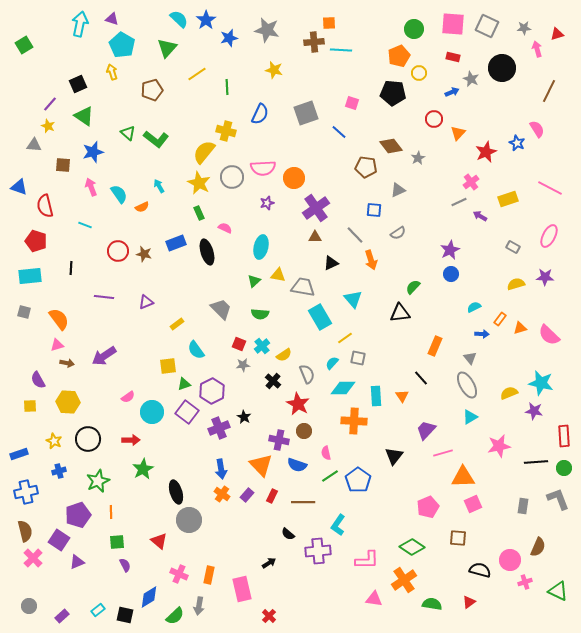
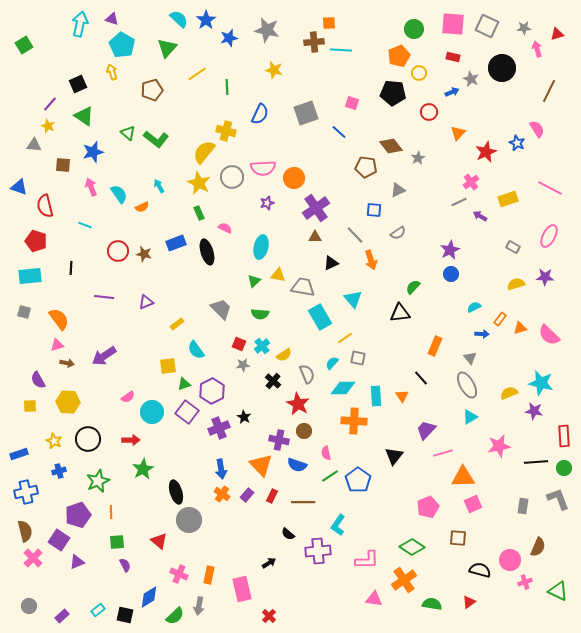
red circle at (434, 119): moved 5 px left, 7 px up
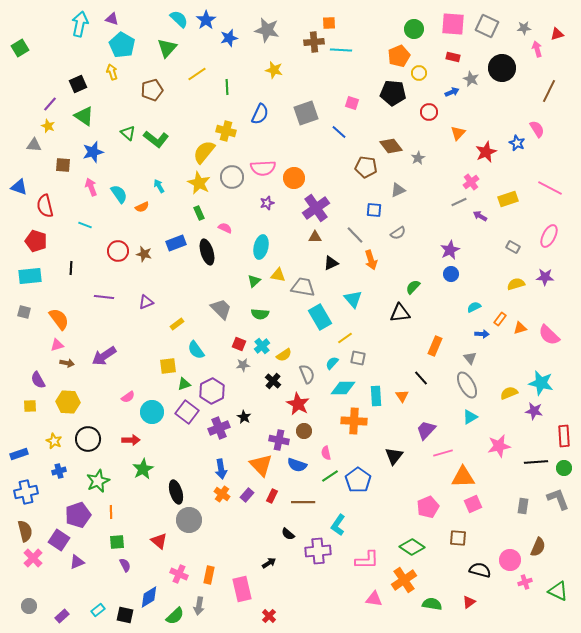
green square at (24, 45): moved 4 px left, 3 px down
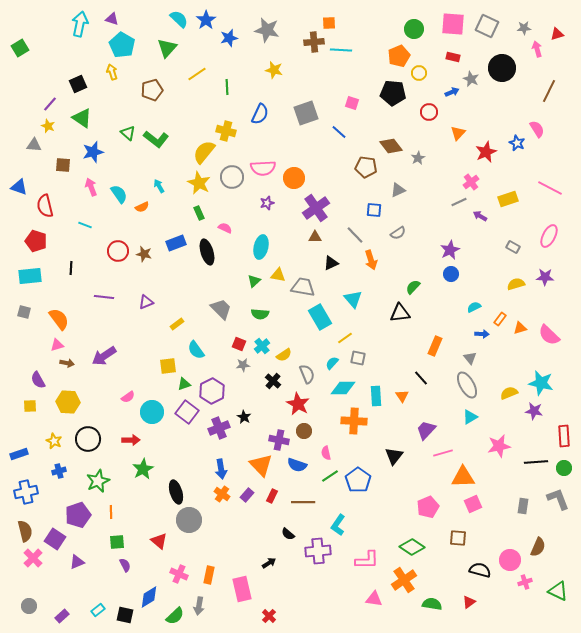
green triangle at (84, 116): moved 2 px left, 2 px down
purple square at (59, 540): moved 4 px left, 1 px up
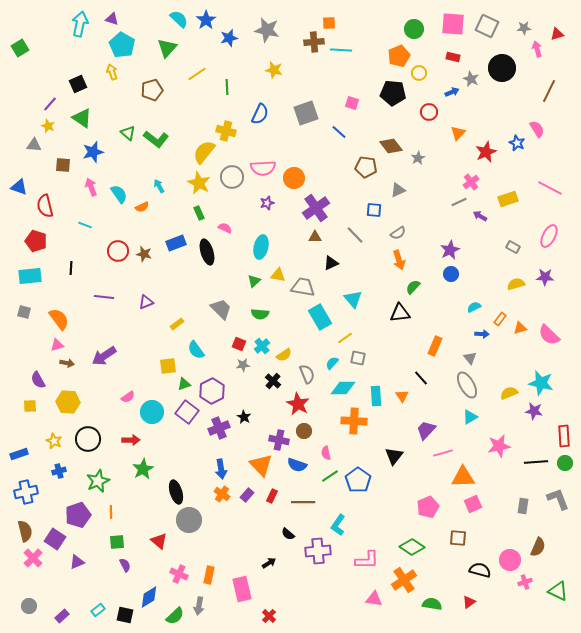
orange arrow at (371, 260): moved 28 px right
green circle at (564, 468): moved 1 px right, 5 px up
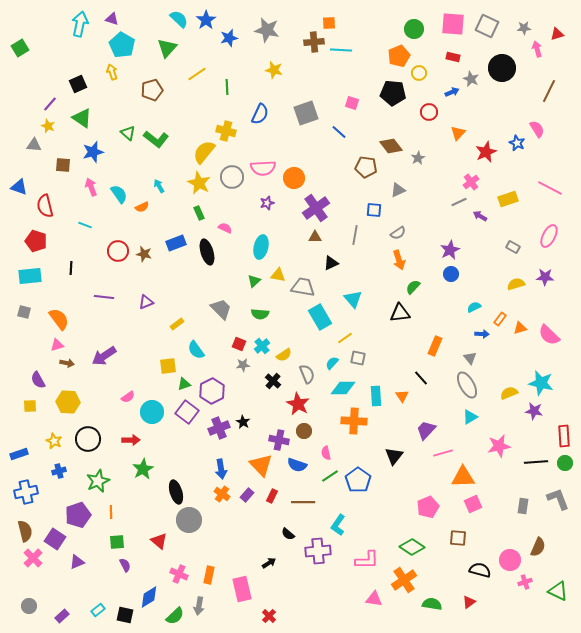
gray line at (355, 235): rotated 54 degrees clockwise
black star at (244, 417): moved 1 px left, 5 px down
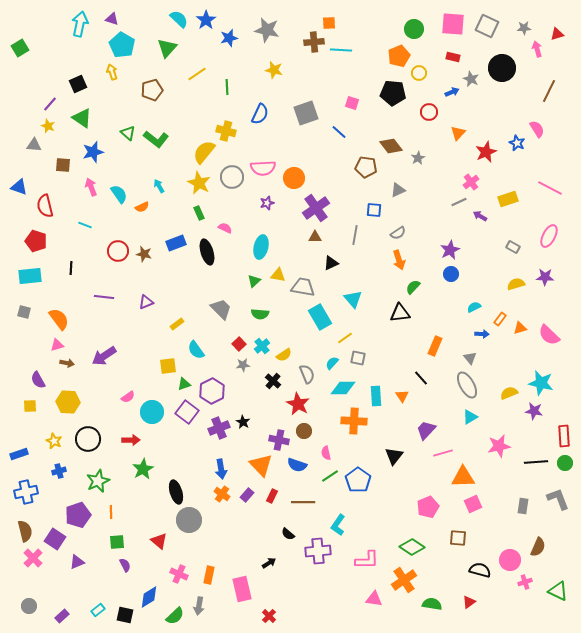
red square at (239, 344): rotated 24 degrees clockwise
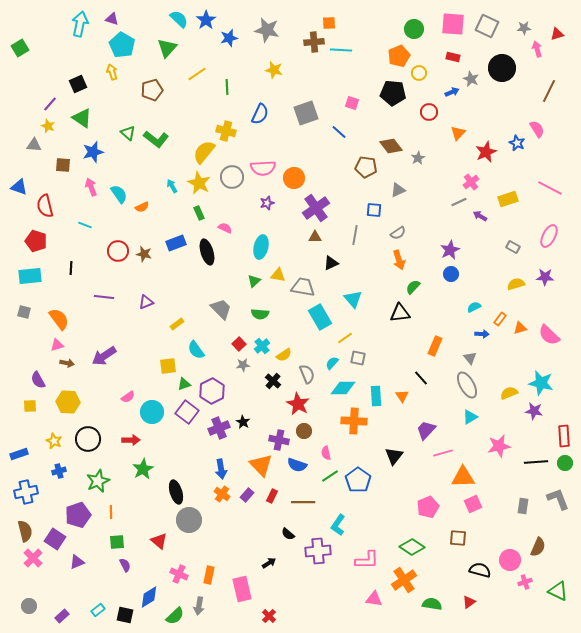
cyan arrow at (159, 186): moved 13 px right
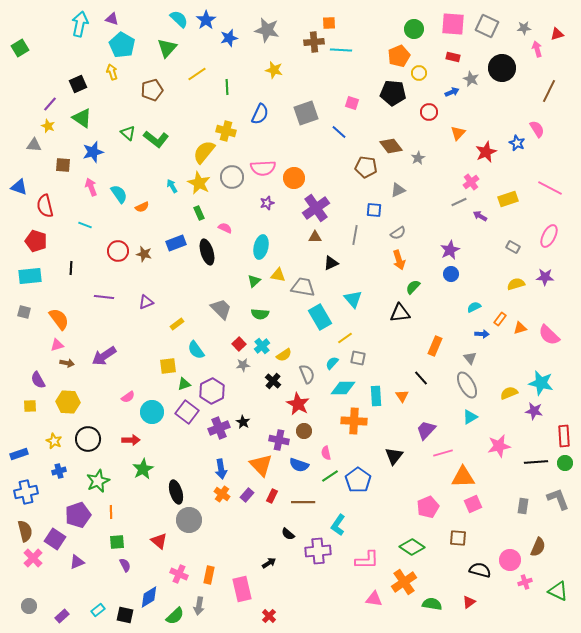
blue semicircle at (297, 465): moved 2 px right
orange cross at (404, 580): moved 2 px down
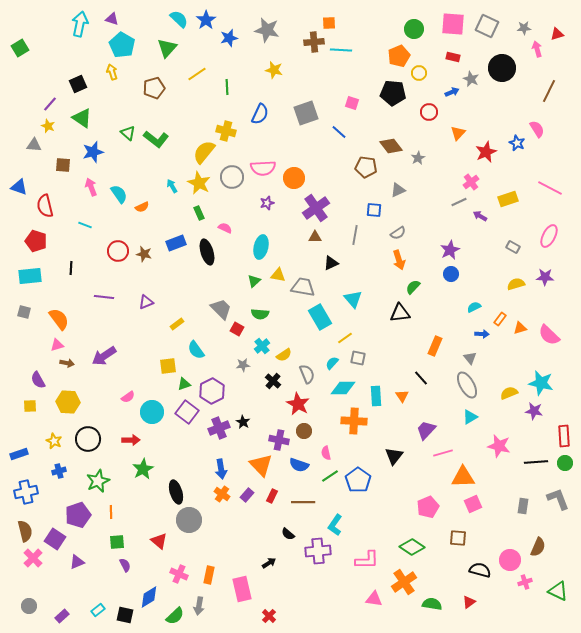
brown pentagon at (152, 90): moved 2 px right, 2 px up
red square at (239, 344): moved 2 px left, 15 px up; rotated 16 degrees counterclockwise
pink star at (499, 446): rotated 25 degrees clockwise
cyan L-shape at (338, 525): moved 3 px left
